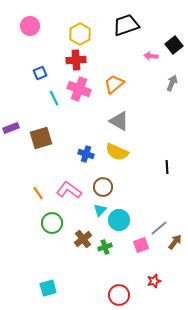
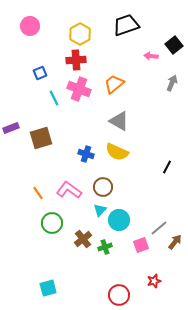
black line: rotated 32 degrees clockwise
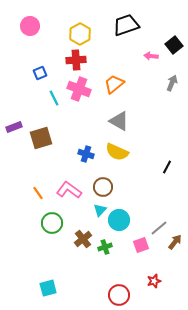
purple rectangle: moved 3 px right, 1 px up
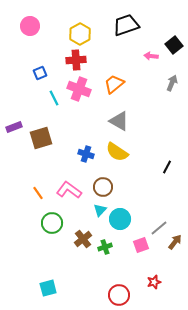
yellow semicircle: rotated 10 degrees clockwise
cyan circle: moved 1 px right, 1 px up
red star: moved 1 px down
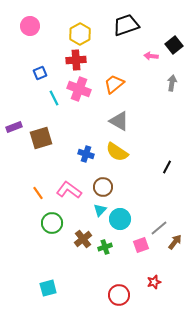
gray arrow: rotated 14 degrees counterclockwise
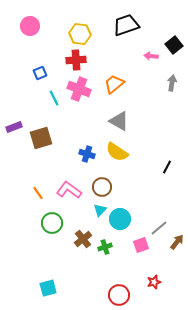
yellow hexagon: rotated 25 degrees counterclockwise
blue cross: moved 1 px right
brown circle: moved 1 px left
brown arrow: moved 2 px right
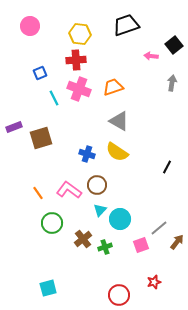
orange trapezoid: moved 1 px left, 3 px down; rotated 20 degrees clockwise
brown circle: moved 5 px left, 2 px up
